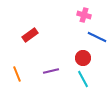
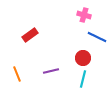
cyan line: rotated 42 degrees clockwise
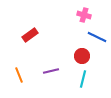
red circle: moved 1 px left, 2 px up
orange line: moved 2 px right, 1 px down
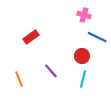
red rectangle: moved 1 px right, 2 px down
purple line: rotated 63 degrees clockwise
orange line: moved 4 px down
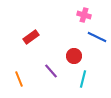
red circle: moved 8 px left
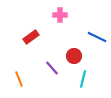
pink cross: moved 24 px left; rotated 16 degrees counterclockwise
purple line: moved 1 px right, 3 px up
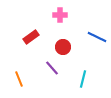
red circle: moved 11 px left, 9 px up
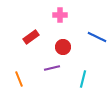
purple line: rotated 63 degrees counterclockwise
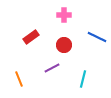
pink cross: moved 4 px right
red circle: moved 1 px right, 2 px up
purple line: rotated 14 degrees counterclockwise
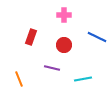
red rectangle: rotated 35 degrees counterclockwise
purple line: rotated 42 degrees clockwise
cyan line: rotated 66 degrees clockwise
